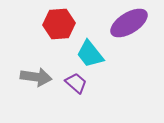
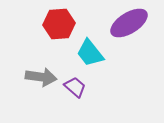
cyan trapezoid: moved 1 px up
gray arrow: moved 5 px right
purple trapezoid: moved 1 px left, 4 px down
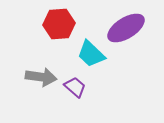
purple ellipse: moved 3 px left, 5 px down
cyan trapezoid: moved 1 px right, 1 px down; rotated 8 degrees counterclockwise
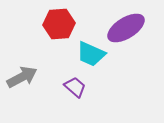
cyan trapezoid: rotated 20 degrees counterclockwise
gray arrow: moved 19 px left; rotated 36 degrees counterclockwise
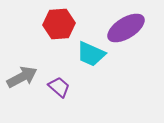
purple trapezoid: moved 16 px left
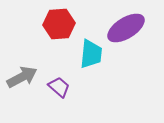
cyan trapezoid: rotated 108 degrees counterclockwise
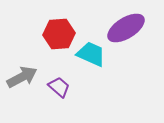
red hexagon: moved 10 px down
cyan trapezoid: rotated 72 degrees counterclockwise
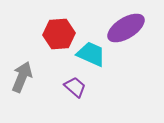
gray arrow: rotated 40 degrees counterclockwise
purple trapezoid: moved 16 px right
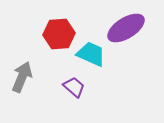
purple trapezoid: moved 1 px left
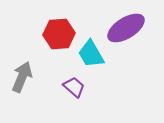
cyan trapezoid: rotated 144 degrees counterclockwise
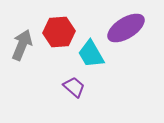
red hexagon: moved 2 px up
gray arrow: moved 32 px up
